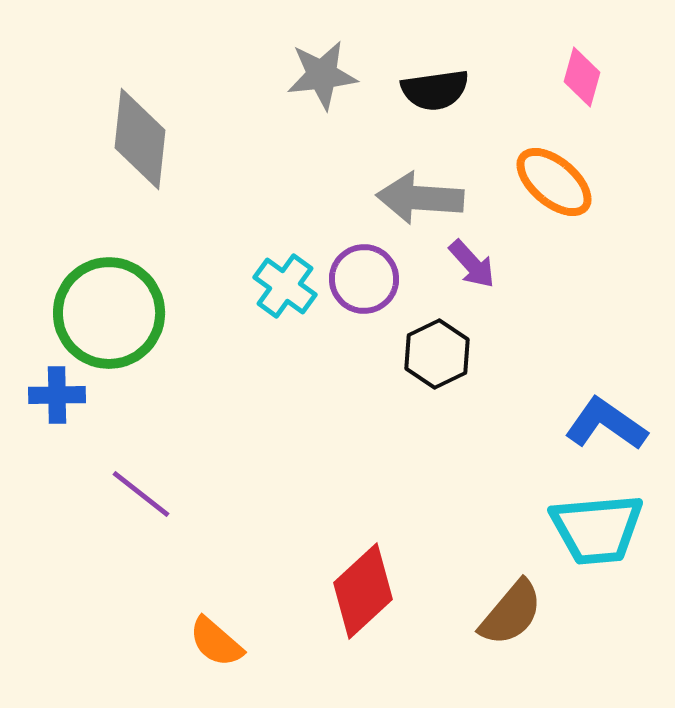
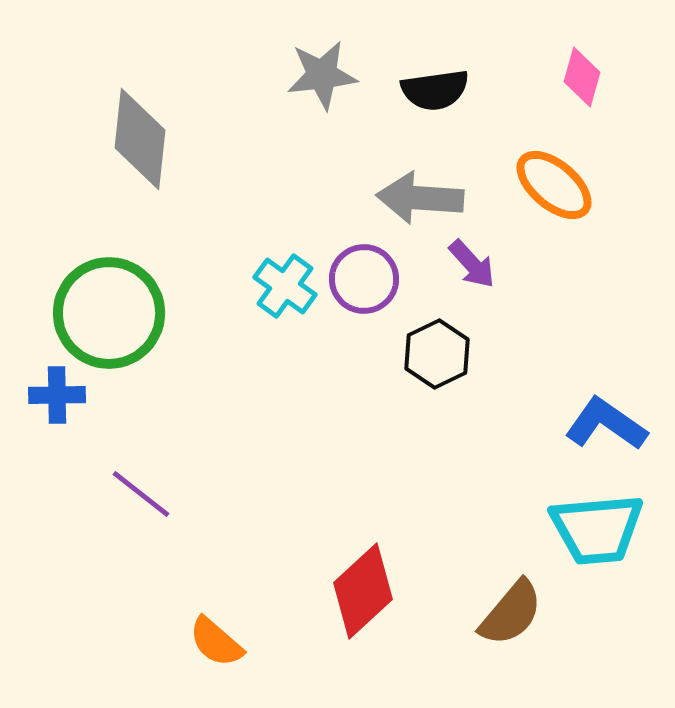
orange ellipse: moved 3 px down
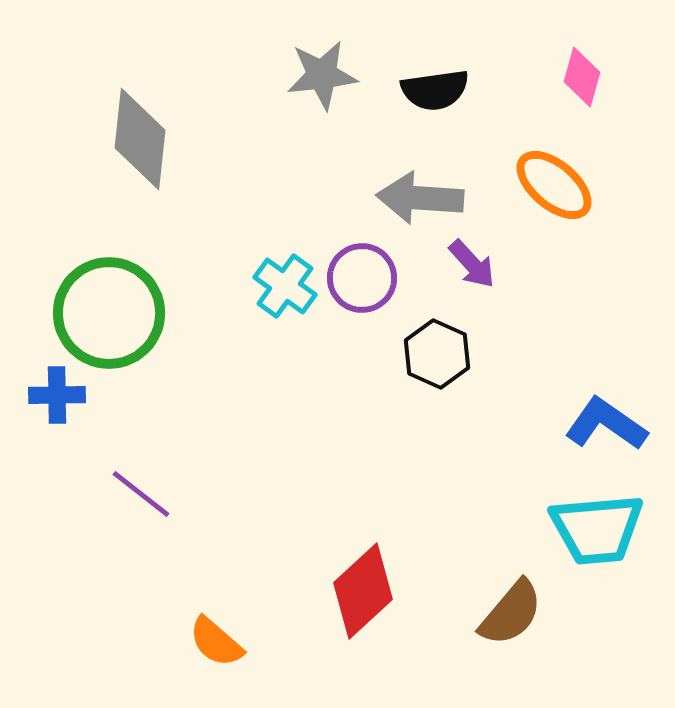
purple circle: moved 2 px left, 1 px up
black hexagon: rotated 10 degrees counterclockwise
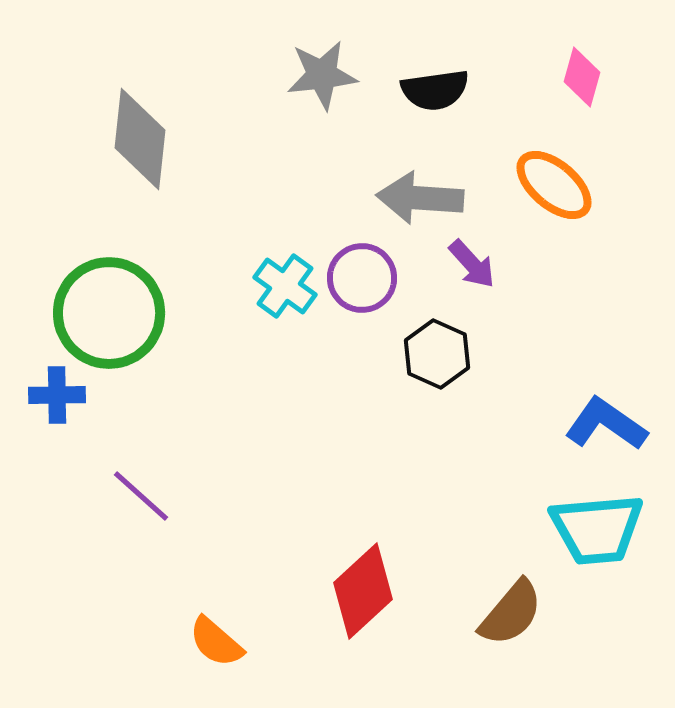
purple line: moved 2 px down; rotated 4 degrees clockwise
